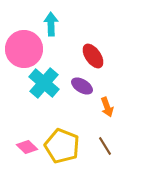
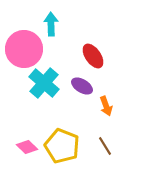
orange arrow: moved 1 px left, 1 px up
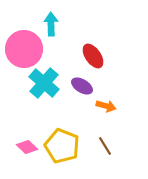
orange arrow: rotated 54 degrees counterclockwise
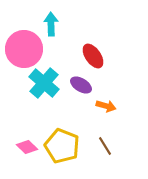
purple ellipse: moved 1 px left, 1 px up
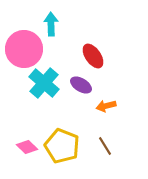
orange arrow: rotated 150 degrees clockwise
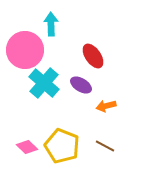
pink circle: moved 1 px right, 1 px down
brown line: rotated 30 degrees counterclockwise
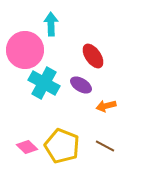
cyan cross: rotated 12 degrees counterclockwise
